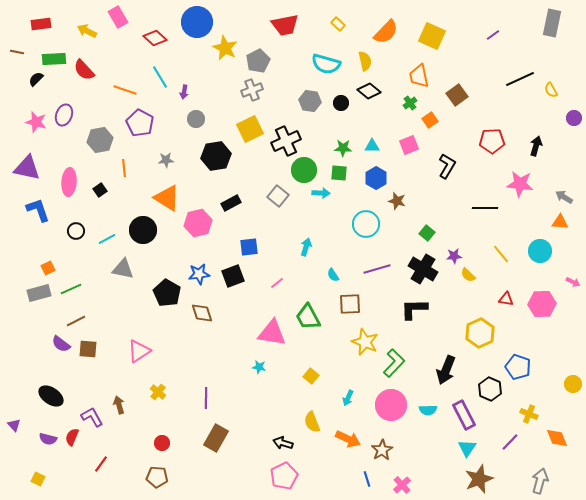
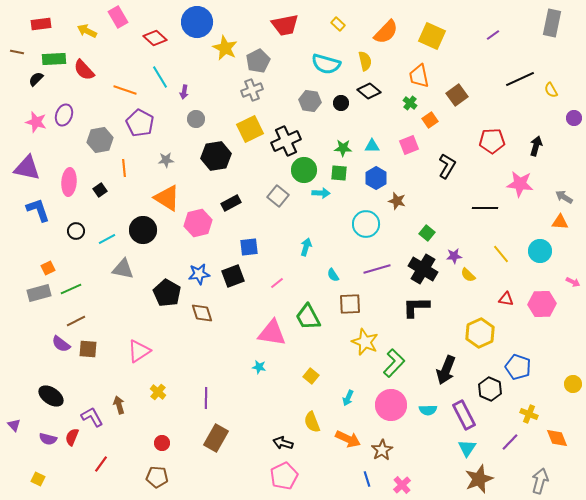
green cross at (410, 103): rotated 16 degrees counterclockwise
black L-shape at (414, 309): moved 2 px right, 2 px up
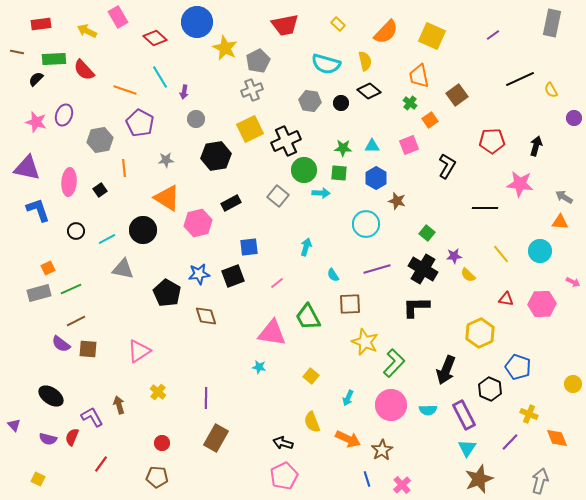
brown diamond at (202, 313): moved 4 px right, 3 px down
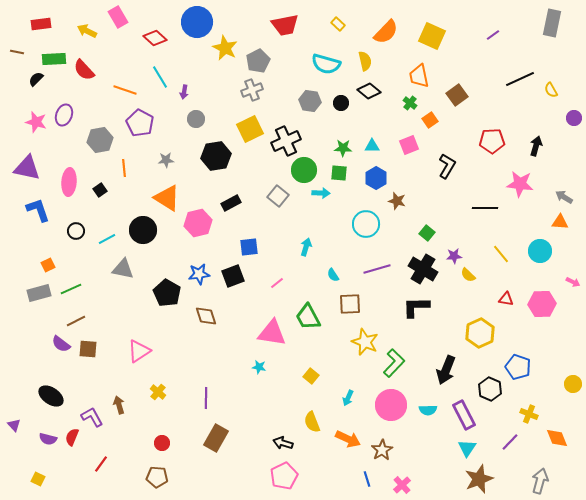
orange square at (48, 268): moved 3 px up
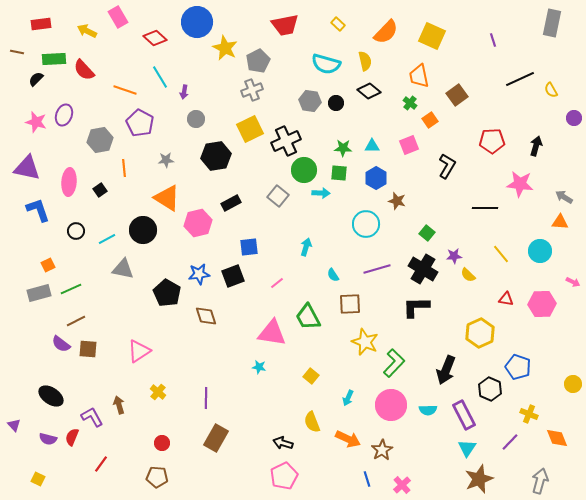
purple line at (493, 35): moved 5 px down; rotated 72 degrees counterclockwise
black circle at (341, 103): moved 5 px left
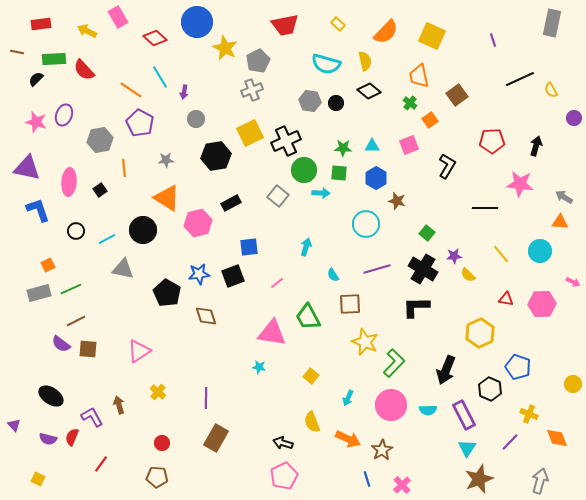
orange line at (125, 90): moved 6 px right; rotated 15 degrees clockwise
yellow square at (250, 129): moved 4 px down
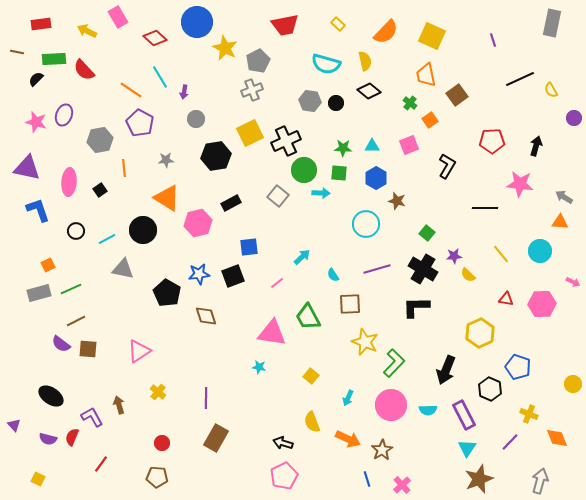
orange trapezoid at (419, 76): moved 7 px right, 1 px up
cyan arrow at (306, 247): moved 4 px left, 10 px down; rotated 30 degrees clockwise
